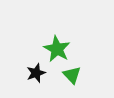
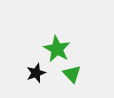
green triangle: moved 1 px up
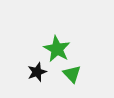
black star: moved 1 px right, 1 px up
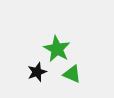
green triangle: rotated 24 degrees counterclockwise
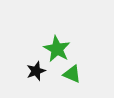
black star: moved 1 px left, 1 px up
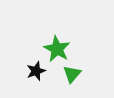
green triangle: rotated 48 degrees clockwise
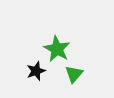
green triangle: moved 2 px right
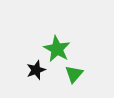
black star: moved 1 px up
